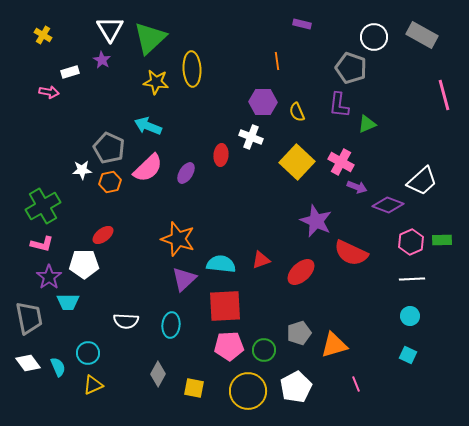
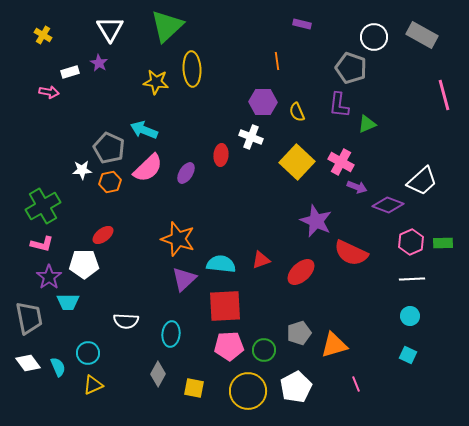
green triangle at (150, 38): moved 17 px right, 12 px up
purple star at (102, 60): moved 3 px left, 3 px down
cyan arrow at (148, 126): moved 4 px left, 4 px down
green rectangle at (442, 240): moved 1 px right, 3 px down
cyan ellipse at (171, 325): moved 9 px down
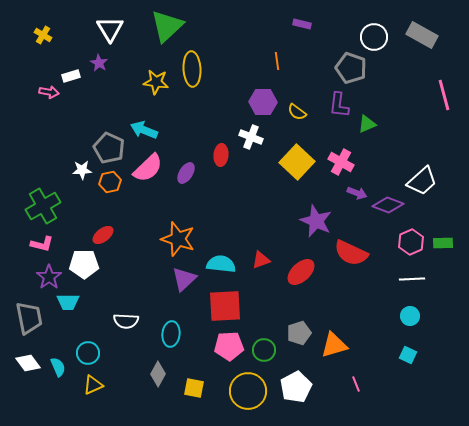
white rectangle at (70, 72): moved 1 px right, 4 px down
yellow semicircle at (297, 112): rotated 30 degrees counterclockwise
purple arrow at (357, 187): moved 6 px down
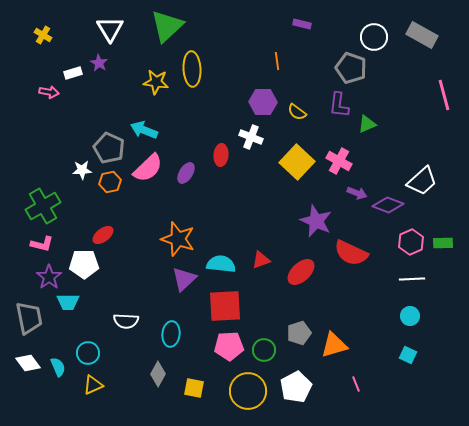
white rectangle at (71, 76): moved 2 px right, 3 px up
pink cross at (341, 162): moved 2 px left, 1 px up
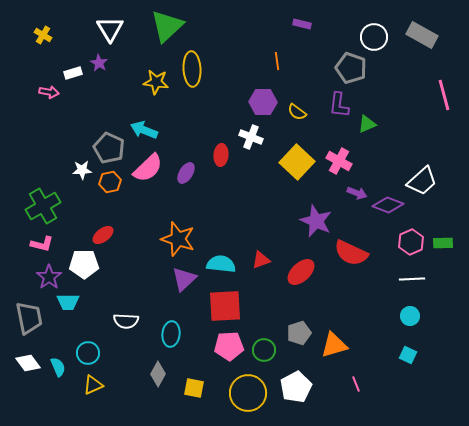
yellow circle at (248, 391): moved 2 px down
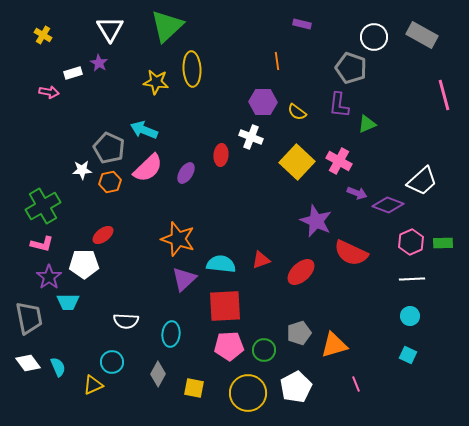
cyan circle at (88, 353): moved 24 px right, 9 px down
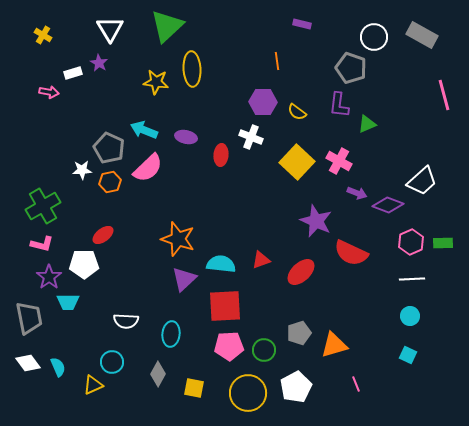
purple ellipse at (186, 173): moved 36 px up; rotated 70 degrees clockwise
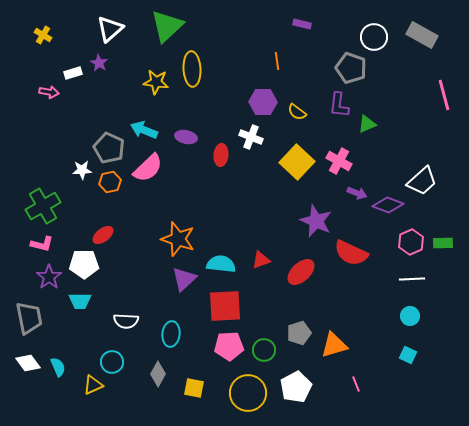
white triangle at (110, 29): rotated 20 degrees clockwise
cyan trapezoid at (68, 302): moved 12 px right, 1 px up
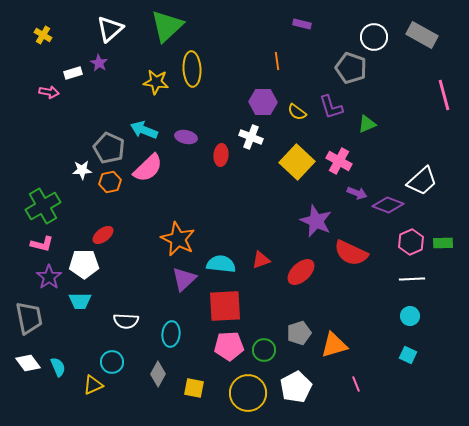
purple L-shape at (339, 105): moved 8 px left, 2 px down; rotated 24 degrees counterclockwise
orange star at (178, 239): rotated 8 degrees clockwise
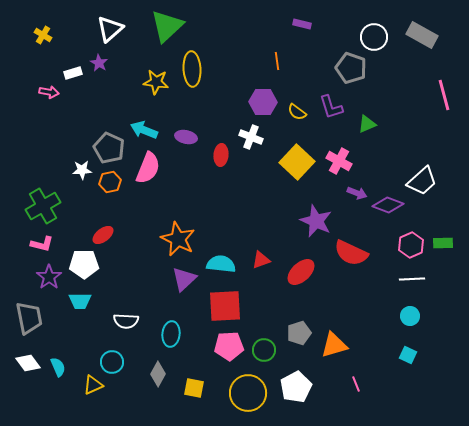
pink semicircle at (148, 168): rotated 24 degrees counterclockwise
pink hexagon at (411, 242): moved 3 px down
